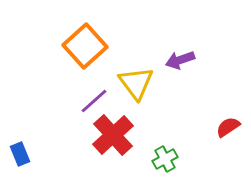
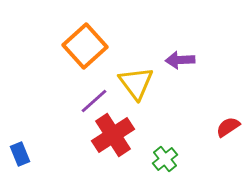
purple arrow: rotated 16 degrees clockwise
red cross: rotated 9 degrees clockwise
green cross: rotated 10 degrees counterclockwise
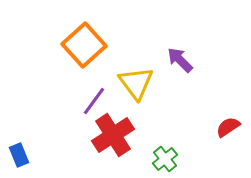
orange square: moved 1 px left, 1 px up
purple arrow: rotated 48 degrees clockwise
purple line: rotated 12 degrees counterclockwise
blue rectangle: moved 1 px left, 1 px down
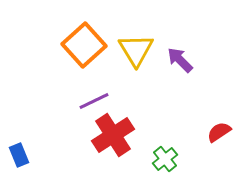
yellow triangle: moved 33 px up; rotated 6 degrees clockwise
purple line: rotated 28 degrees clockwise
red semicircle: moved 9 px left, 5 px down
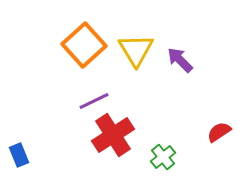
green cross: moved 2 px left, 2 px up
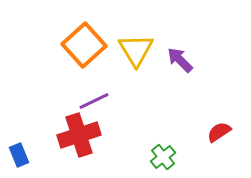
red cross: moved 34 px left; rotated 15 degrees clockwise
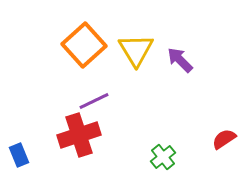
red semicircle: moved 5 px right, 7 px down
